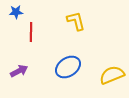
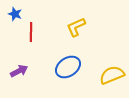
blue star: moved 1 px left, 2 px down; rotated 24 degrees clockwise
yellow L-shape: moved 6 px down; rotated 100 degrees counterclockwise
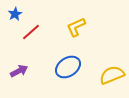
blue star: rotated 24 degrees clockwise
red line: rotated 48 degrees clockwise
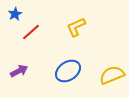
blue ellipse: moved 4 px down
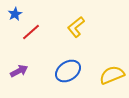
yellow L-shape: rotated 15 degrees counterclockwise
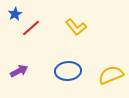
yellow L-shape: rotated 90 degrees counterclockwise
red line: moved 4 px up
blue ellipse: rotated 30 degrees clockwise
yellow semicircle: moved 1 px left
